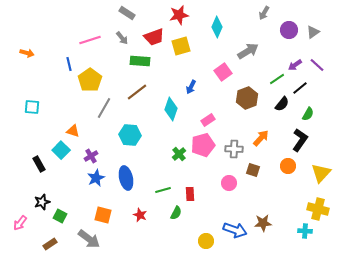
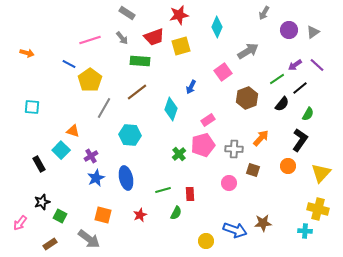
blue line at (69, 64): rotated 48 degrees counterclockwise
red star at (140, 215): rotated 24 degrees clockwise
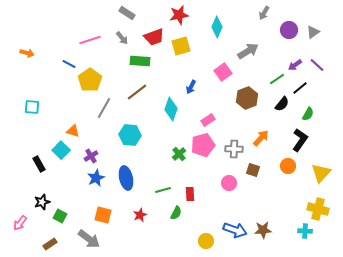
brown star at (263, 223): moved 7 px down
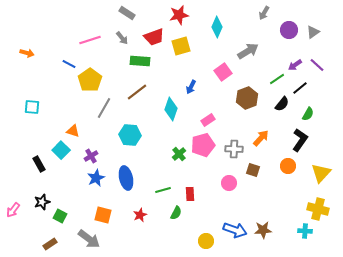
pink arrow at (20, 223): moved 7 px left, 13 px up
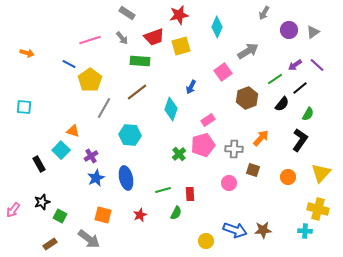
green line at (277, 79): moved 2 px left
cyan square at (32, 107): moved 8 px left
orange circle at (288, 166): moved 11 px down
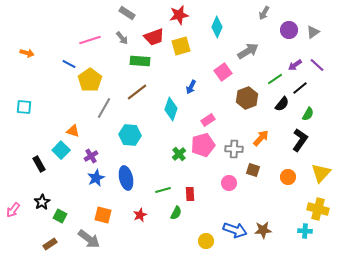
black star at (42, 202): rotated 14 degrees counterclockwise
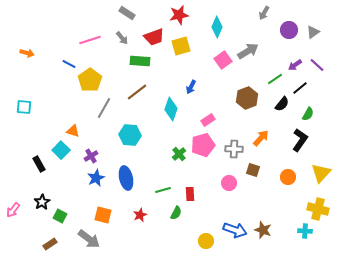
pink square at (223, 72): moved 12 px up
brown star at (263, 230): rotated 24 degrees clockwise
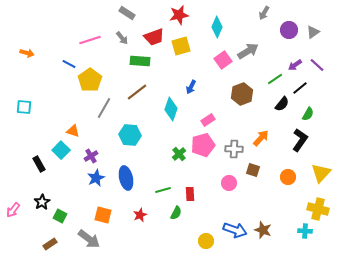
brown hexagon at (247, 98): moved 5 px left, 4 px up
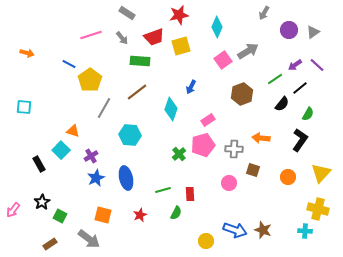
pink line at (90, 40): moved 1 px right, 5 px up
orange arrow at (261, 138): rotated 126 degrees counterclockwise
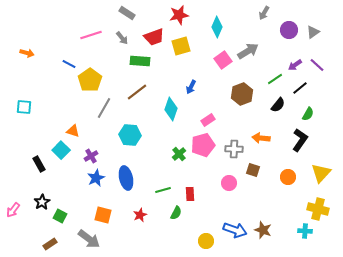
black semicircle at (282, 104): moved 4 px left, 1 px down
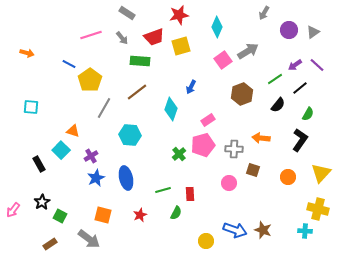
cyan square at (24, 107): moved 7 px right
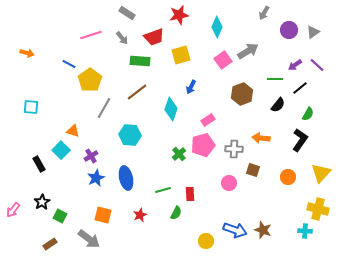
yellow square at (181, 46): moved 9 px down
green line at (275, 79): rotated 35 degrees clockwise
